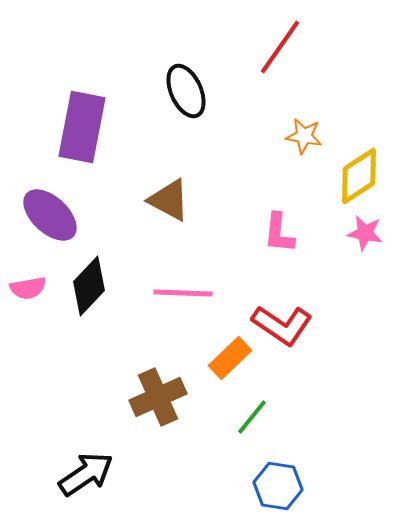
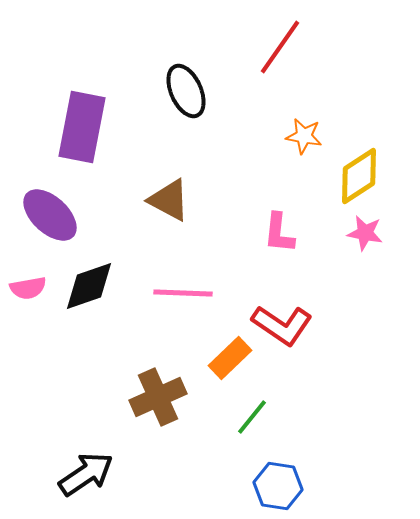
black diamond: rotated 28 degrees clockwise
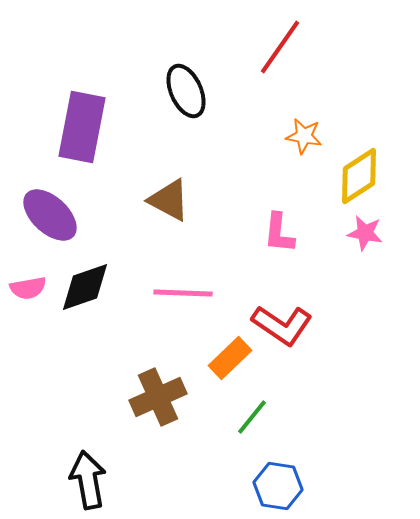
black diamond: moved 4 px left, 1 px down
black arrow: moved 2 px right, 6 px down; rotated 66 degrees counterclockwise
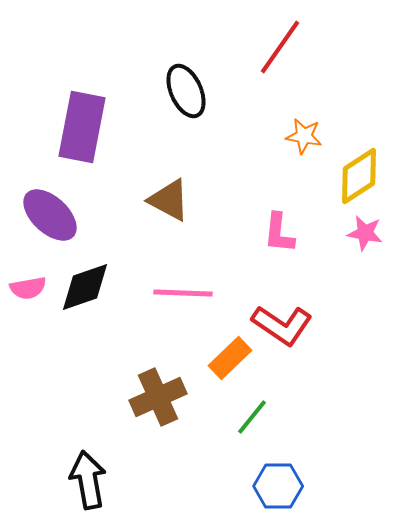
blue hexagon: rotated 9 degrees counterclockwise
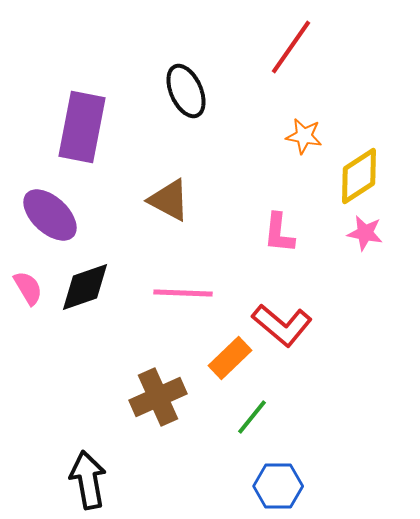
red line: moved 11 px right
pink semicircle: rotated 111 degrees counterclockwise
red L-shape: rotated 6 degrees clockwise
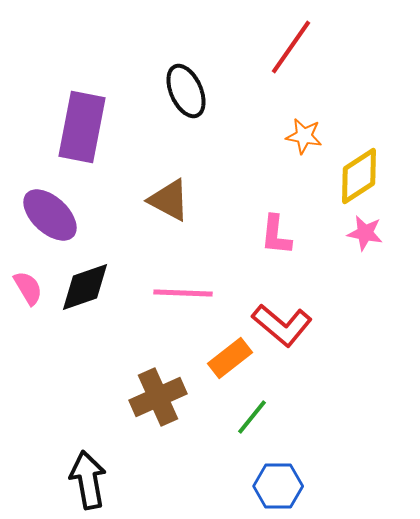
pink L-shape: moved 3 px left, 2 px down
orange rectangle: rotated 6 degrees clockwise
